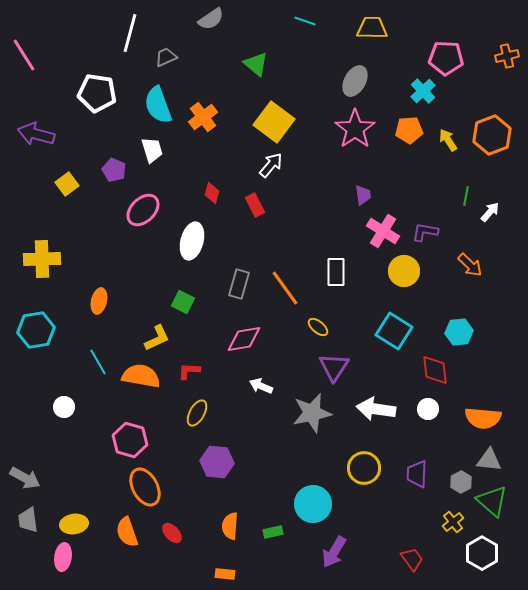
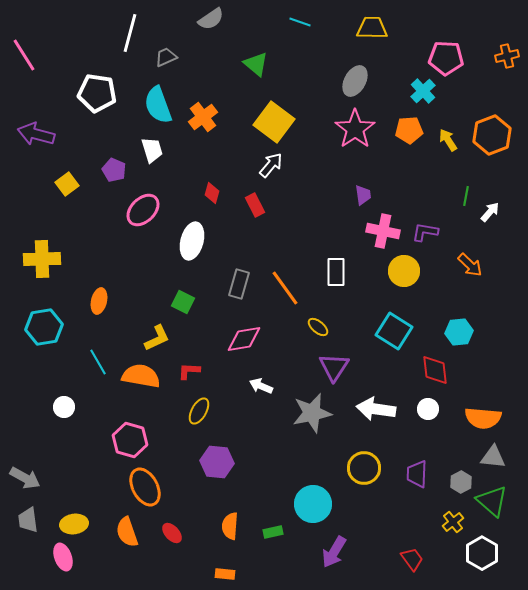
cyan line at (305, 21): moved 5 px left, 1 px down
pink cross at (383, 231): rotated 20 degrees counterclockwise
cyan hexagon at (36, 330): moved 8 px right, 3 px up
yellow ellipse at (197, 413): moved 2 px right, 2 px up
gray triangle at (489, 460): moved 4 px right, 3 px up
pink ellipse at (63, 557): rotated 28 degrees counterclockwise
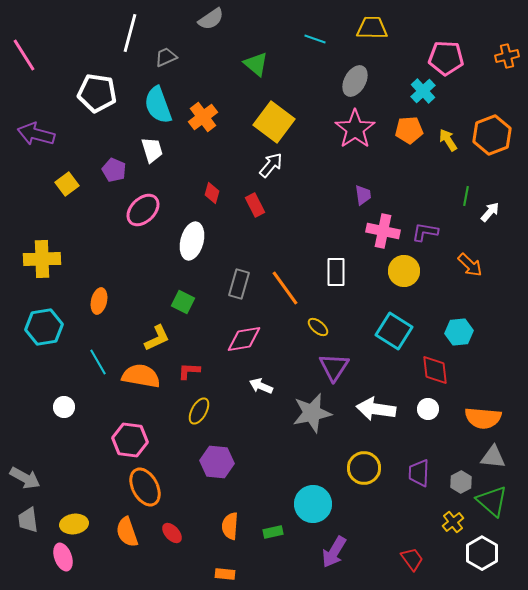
cyan line at (300, 22): moved 15 px right, 17 px down
pink hexagon at (130, 440): rotated 8 degrees counterclockwise
purple trapezoid at (417, 474): moved 2 px right, 1 px up
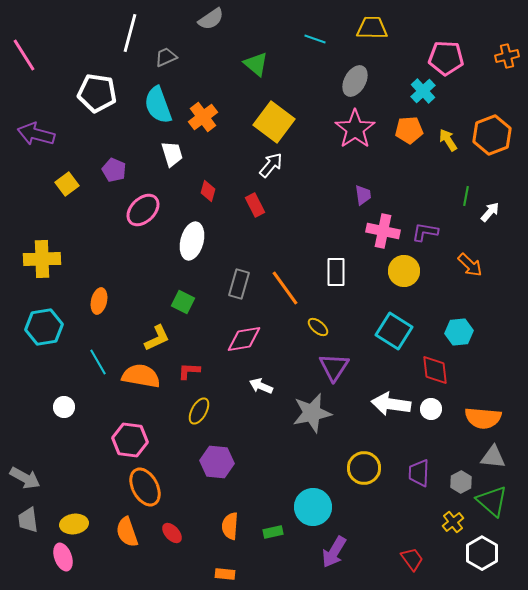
white trapezoid at (152, 150): moved 20 px right, 4 px down
red diamond at (212, 193): moved 4 px left, 2 px up
white arrow at (376, 409): moved 15 px right, 5 px up
white circle at (428, 409): moved 3 px right
cyan circle at (313, 504): moved 3 px down
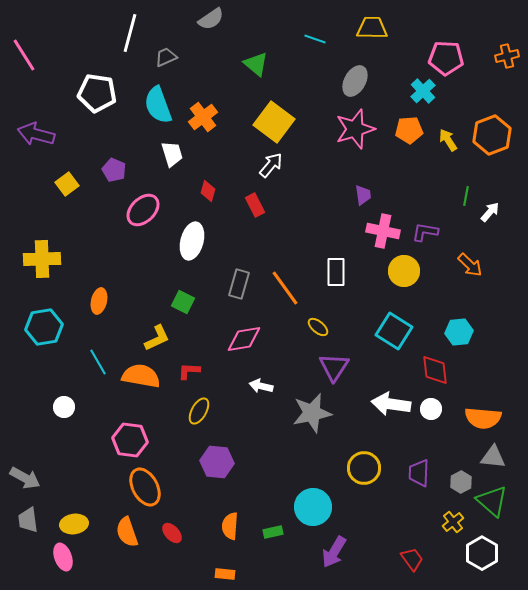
pink star at (355, 129): rotated 18 degrees clockwise
white arrow at (261, 386): rotated 10 degrees counterclockwise
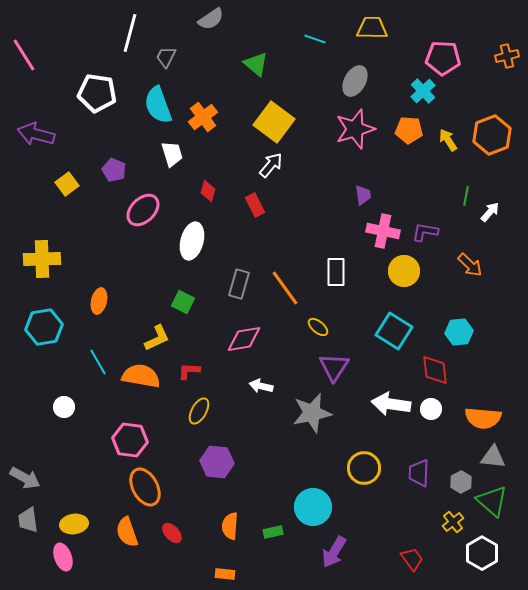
gray trapezoid at (166, 57): rotated 40 degrees counterclockwise
pink pentagon at (446, 58): moved 3 px left
orange pentagon at (409, 130): rotated 8 degrees clockwise
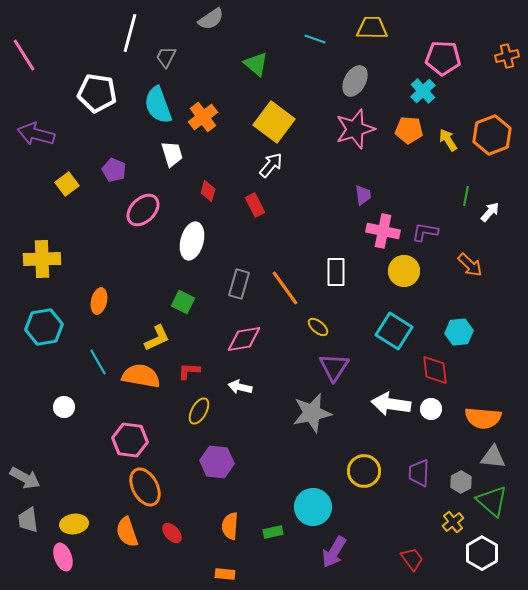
white arrow at (261, 386): moved 21 px left, 1 px down
yellow circle at (364, 468): moved 3 px down
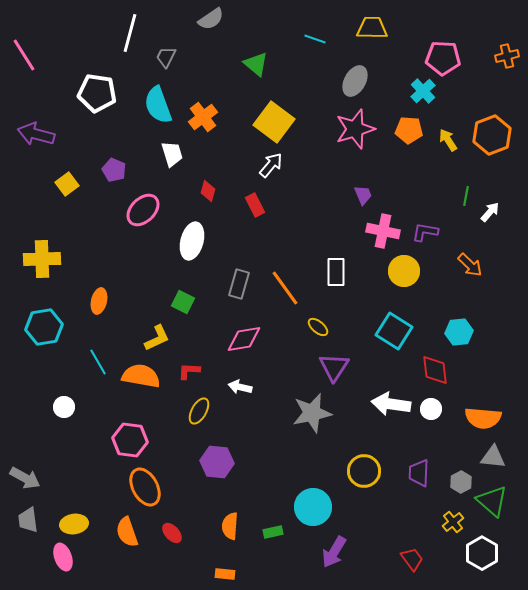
purple trapezoid at (363, 195): rotated 15 degrees counterclockwise
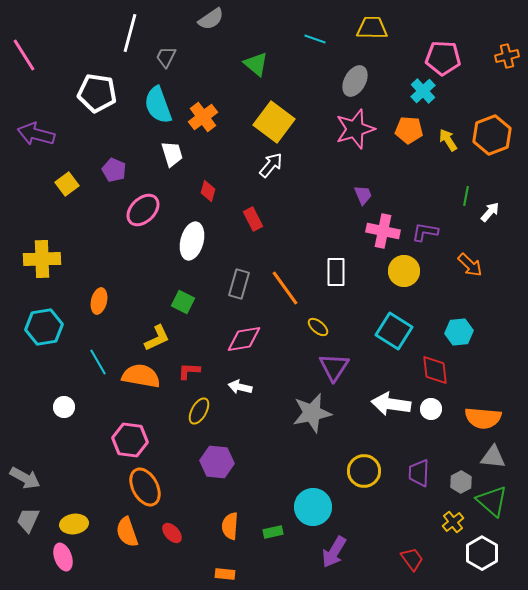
red rectangle at (255, 205): moved 2 px left, 14 px down
gray trapezoid at (28, 520): rotated 32 degrees clockwise
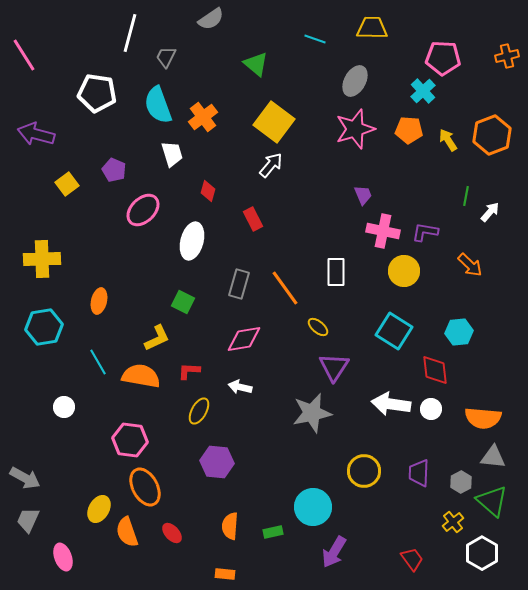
yellow ellipse at (74, 524): moved 25 px right, 15 px up; rotated 52 degrees counterclockwise
